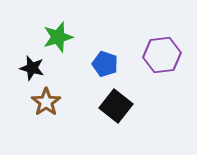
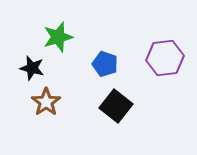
purple hexagon: moved 3 px right, 3 px down
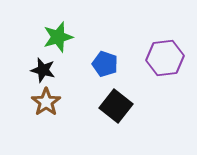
black star: moved 11 px right, 2 px down
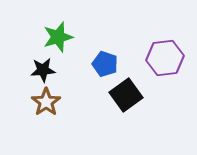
black star: rotated 20 degrees counterclockwise
black square: moved 10 px right, 11 px up; rotated 16 degrees clockwise
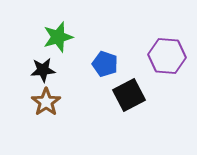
purple hexagon: moved 2 px right, 2 px up; rotated 12 degrees clockwise
black square: moved 3 px right; rotated 8 degrees clockwise
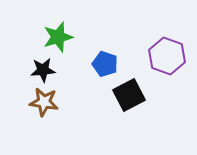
purple hexagon: rotated 15 degrees clockwise
brown star: moved 2 px left; rotated 28 degrees counterclockwise
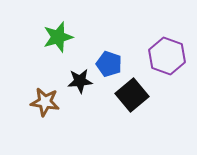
blue pentagon: moved 4 px right
black star: moved 37 px right, 11 px down
black square: moved 3 px right; rotated 12 degrees counterclockwise
brown star: moved 1 px right
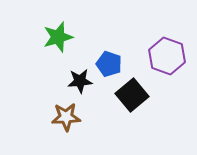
brown star: moved 21 px right, 15 px down; rotated 12 degrees counterclockwise
